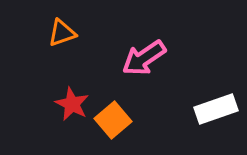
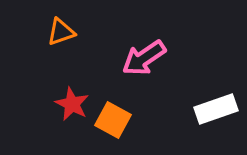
orange triangle: moved 1 px left, 1 px up
orange square: rotated 21 degrees counterclockwise
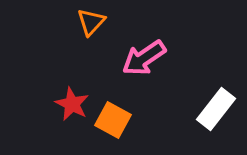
orange triangle: moved 30 px right, 10 px up; rotated 28 degrees counterclockwise
white rectangle: rotated 33 degrees counterclockwise
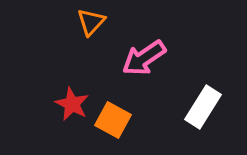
white rectangle: moved 13 px left, 2 px up; rotated 6 degrees counterclockwise
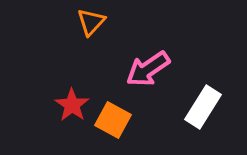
pink arrow: moved 4 px right, 11 px down
red star: moved 1 px down; rotated 8 degrees clockwise
